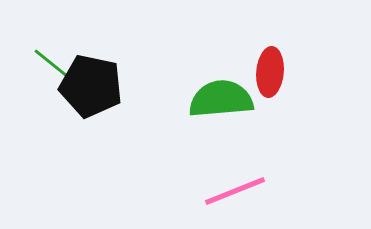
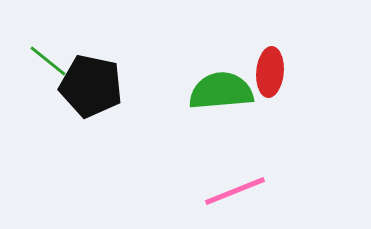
green line: moved 4 px left, 3 px up
green semicircle: moved 8 px up
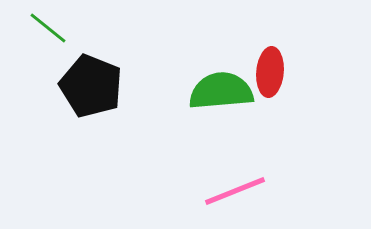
green line: moved 33 px up
black pentagon: rotated 10 degrees clockwise
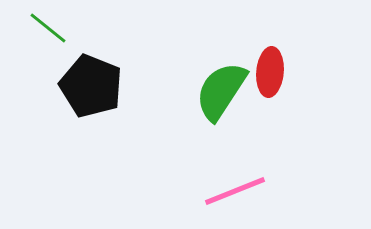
green semicircle: rotated 52 degrees counterclockwise
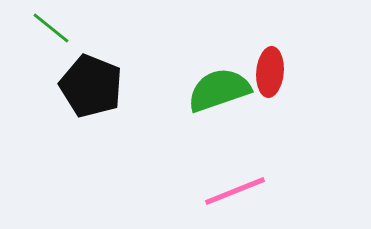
green line: moved 3 px right
green semicircle: moved 2 px left, 1 px up; rotated 38 degrees clockwise
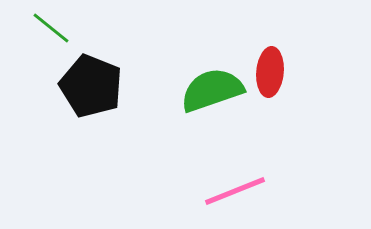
green semicircle: moved 7 px left
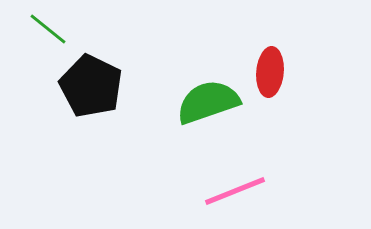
green line: moved 3 px left, 1 px down
black pentagon: rotated 4 degrees clockwise
green semicircle: moved 4 px left, 12 px down
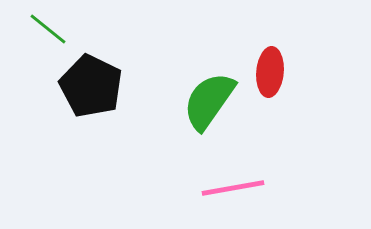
green semicircle: moved 1 px right, 1 px up; rotated 36 degrees counterclockwise
pink line: moved 2 px left, 3 px up; rotated 12 degrees clockwise
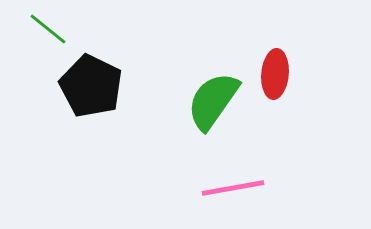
red ellipse: moved 5 px right, 2 px down
green semicircle: moved 4 px right
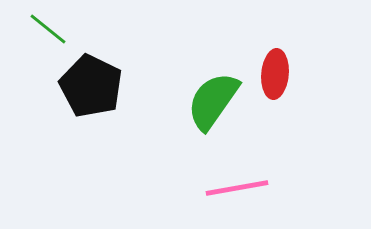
pink line: moved 4 px right
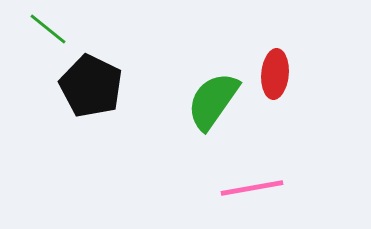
pink line: moved 15 px right
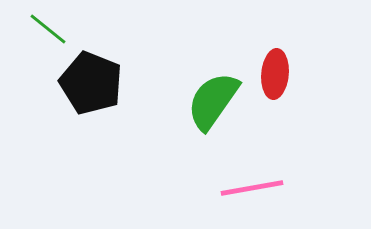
black pentagon: moved 3 px up; rotated 4 degrees counterclockwise
